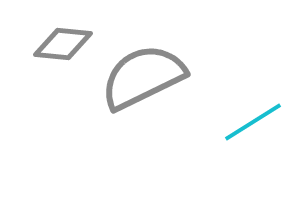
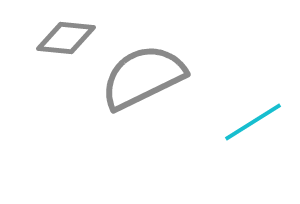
gray diamond: moved 3 px right, 6 px up
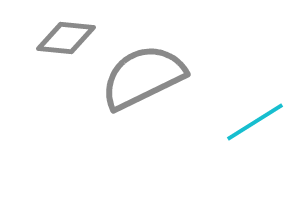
cyan line: moved 2 px right
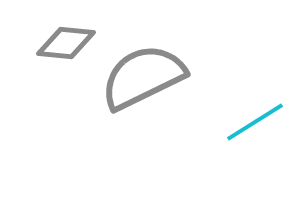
gray diamond: moved 5 px down
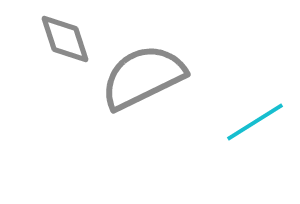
gray diamond: moved 1 px left, 4 px up; rotated 66 degrees clockwise
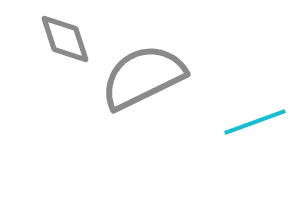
cyan line: rotated 12 degrees clockwise
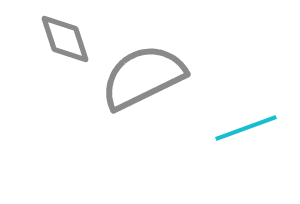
cyan line: moved 9 px left, 6 px down
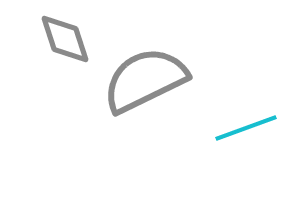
gray semicircle: moved 2 px right, 3 px down
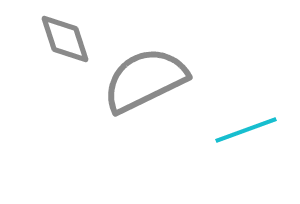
cyan line: moved 2 px down
